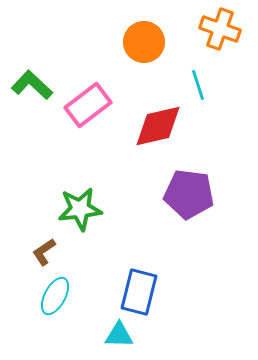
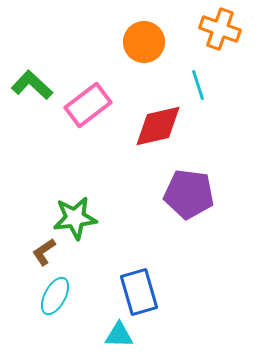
green star: moved 5 px left, 9 px down
blue rectangle: rotated 30 degrees counterclockwise
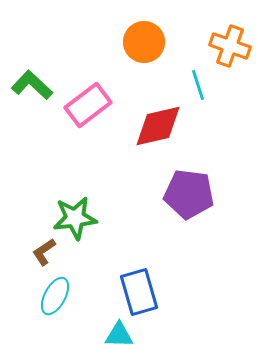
orange cross: moved 10 px right, 17 px down
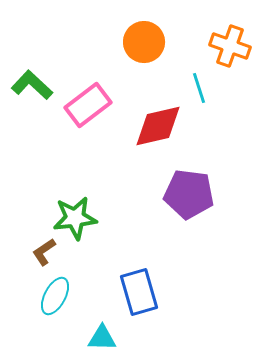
cyan line: moved 1 px right, 3 px down
cyan triangle: moved 17 px left, 3 px down
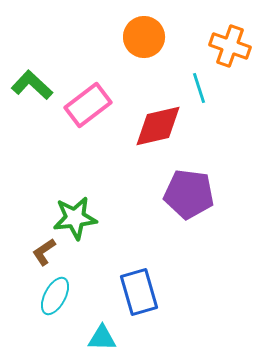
orange circle: moved 5 px up
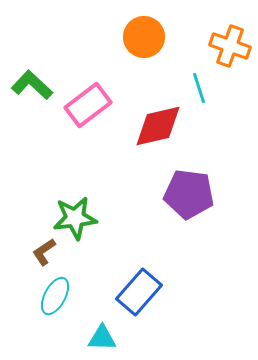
blue rectangle: rotated 57 degrees clockwise
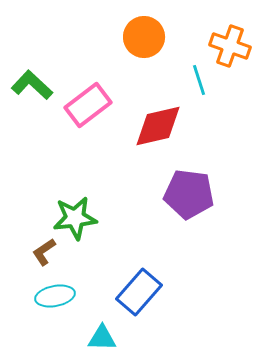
cyan line: moved 8 px up
cyan ellipse: rotated 51 degrees clockwise
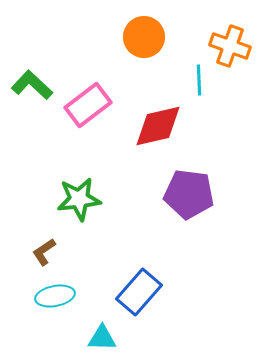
cyan line: rotated 16 degrees clockwise
green star: moved 4 px right, 19 px up
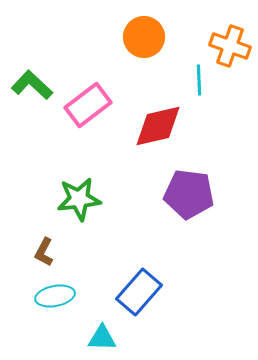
brown L-shape: rotated 28 degrees counterclockwise
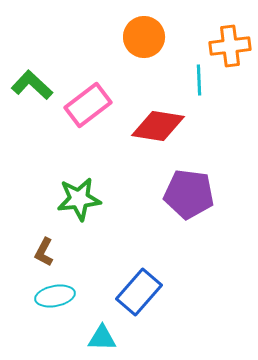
orange cross: rotated 27 degrees counterclockwise
red diamond: rotated 22 degrees clockwise
